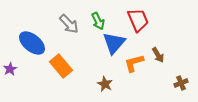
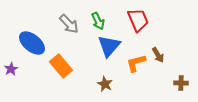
blue triangle: moved 5 px left, 3 px down
orange L-shape: moved 2 px right
purple star: moved 1 px right
brown cross: rotated 24 degrees clockwise
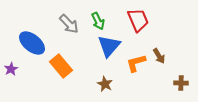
brown arrow: moved 1 px right, 1 px down
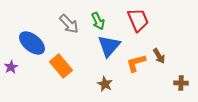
purple star: moved 2 px up
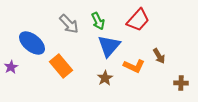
red trapezoid: rotated 65 degrees clockwise
orange L-shape: moved 2 px left, 3 px down; rotated 140 degrees counterclockwise
brown star: moved 6 px up; rotated 14 degrees clockwise
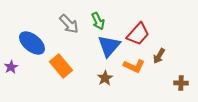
red trapezoid: moved 14 px down
brown arrow: rotated 63 degrees clockwise
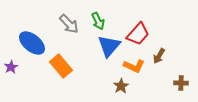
brown star: moved 16 px right, 8 px down
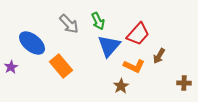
brown cross: moved 3 px right
